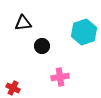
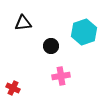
black circle: moved 9 px right
pink cross: moved 1 px right, 1 px up
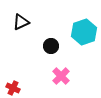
black triangle: moved 2 px left, 1 px up; rotated 18 degrees counterclockwise
pink cross: rotated 36 degrees counterclockwise
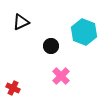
cyan hexagon: rotated 20 degrees counterclockwise
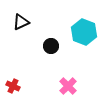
pink cross: moved 7 px right, 10 px down
red cross: moved 2 px up
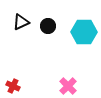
cyan hexagon: rotated 20 degrees counterclockwise
black circle: moved 3 px left, 20 px up
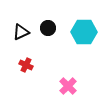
black triangle: moved 10 px down
black circle: moved 2 px down
red cross: moved 13 px right, 21 px up
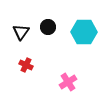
black circle: moved 1 px up
black triangle: rotated 30 degrees counterclockwise
pink cross: moved 4 px up; rotated 12 degrees clockwise
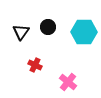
red cross: moved 9 px right
pink cross: rotated 18 degrees counterclockwise
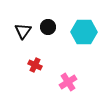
black triangle: moved 2 px right, 1 px up
pink cross: rotated 18 degrees clockwise
